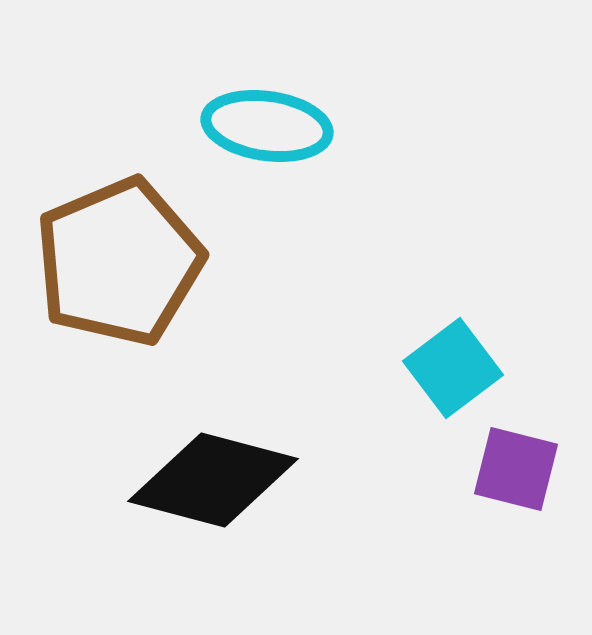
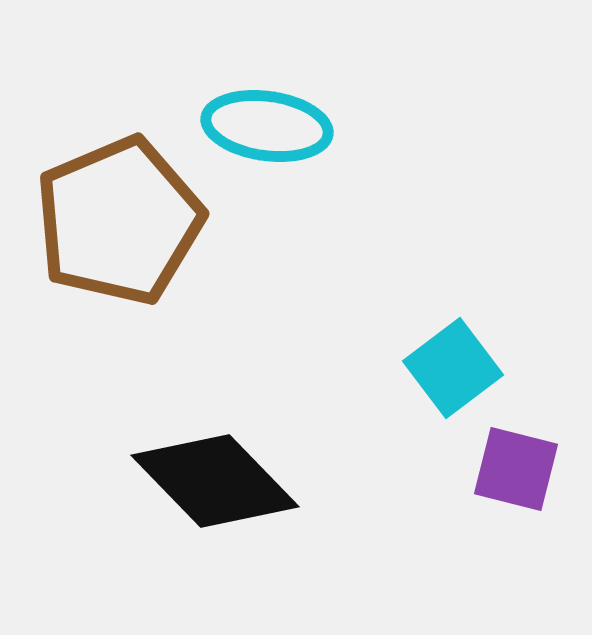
brown pentagon: moved 41 px up
black diamond: moved 2 px right, 1 px down; rotated 31 degrees clockwise
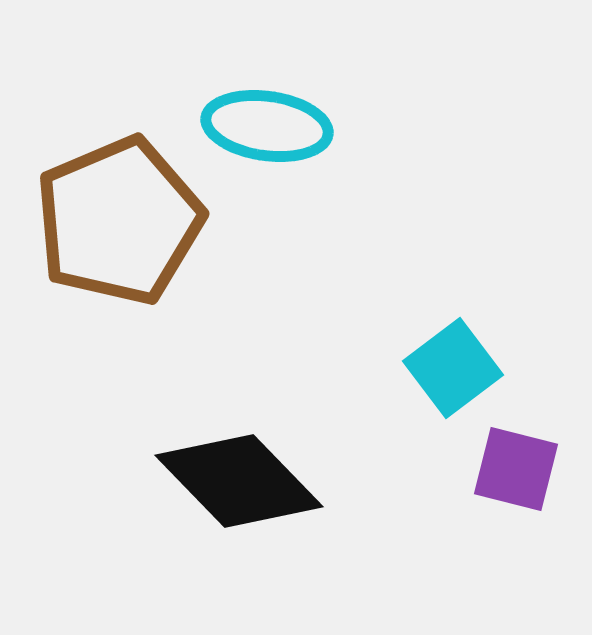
black diamond: moved 24 px right
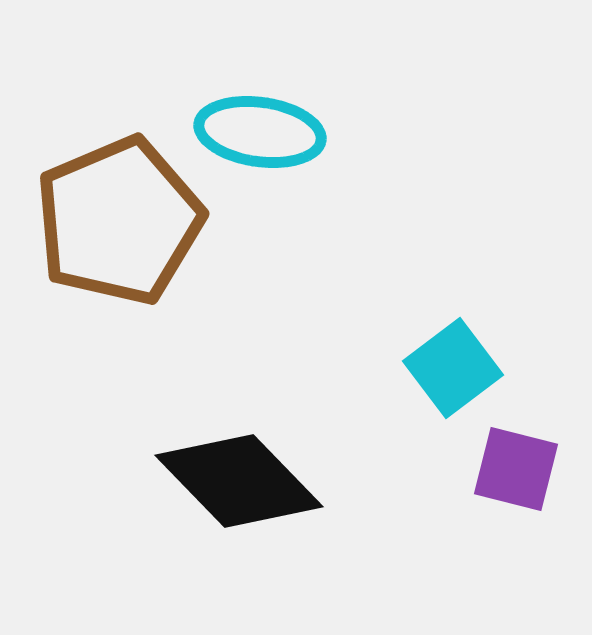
cyan ellipse: moved 7 px left, 6 px down
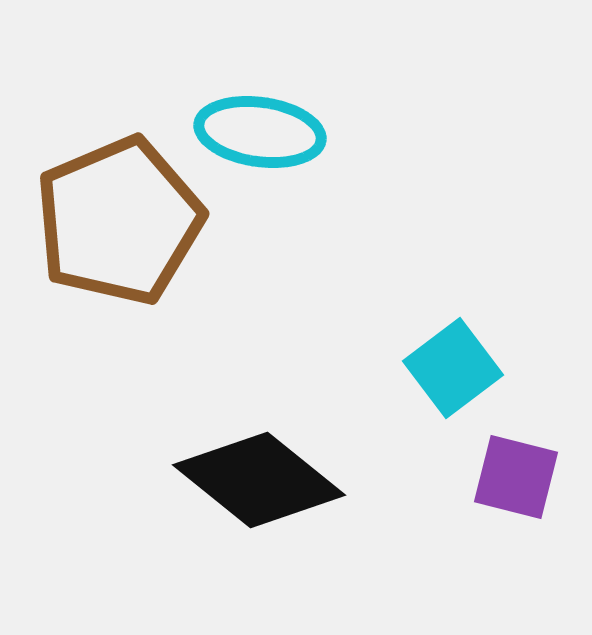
purple square: moved 8 px down
black diamond: moved 20 px right, 1 px up; rotated 7 degrees counterclockwise
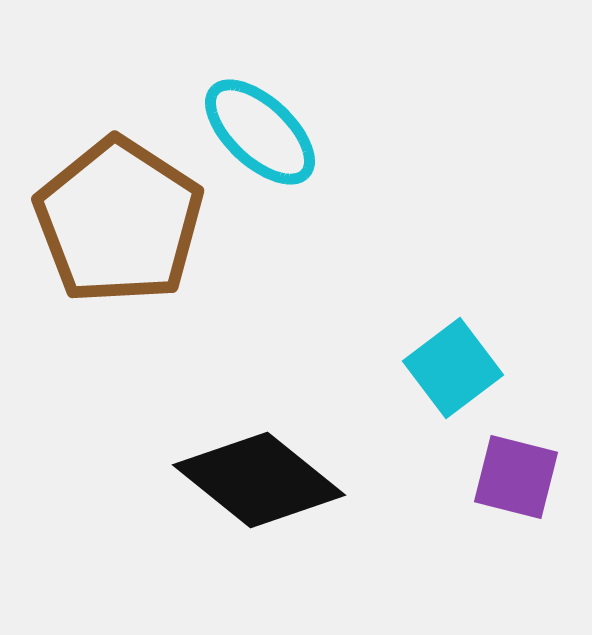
cyan ellipse: rotated 35 degrees clockwise
brown pentagon: rotated 16 degrees counterclockwise
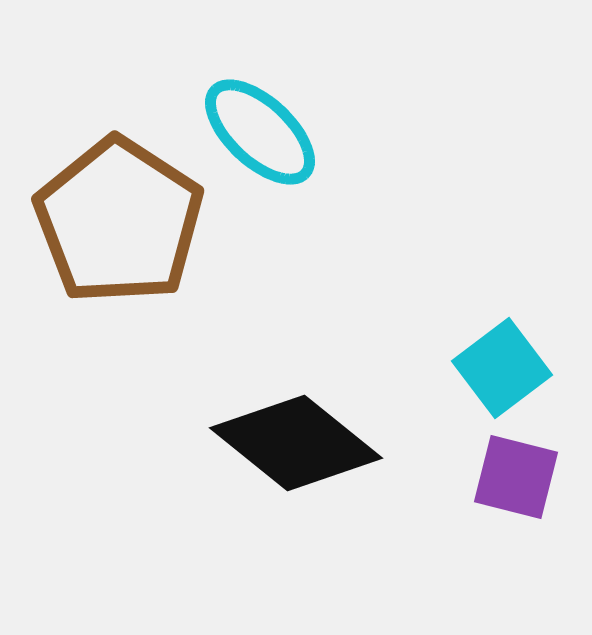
cyan square: moved 49 px right
black diamond: moved 37 px right, 37 px up
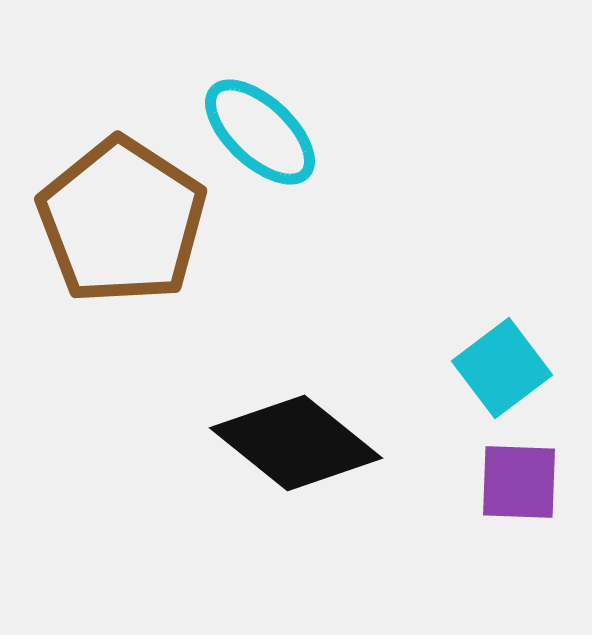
brown pentagon: moved 3 px right
purple square: moved 3 px right, 5 px down; rotated 12 degrees counterclockwise
